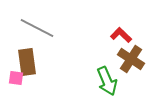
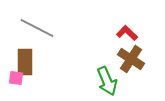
red L-shape: moved 6 px right, 2 px up
brown rectangle: moved 2 px left; rotated 8 degrees clockwise
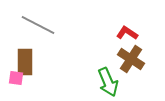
gray line: moved 1 px right, 3 px up
red L-shape: rotated 10 degrees counterclockwise
green arrow: moved 1 px right, 1 px down
